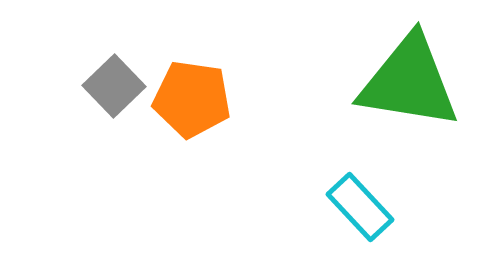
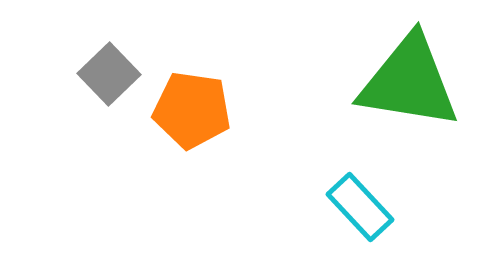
gray square: moved 5 px left, 12 px up
orange pentagon: moved 11 px down
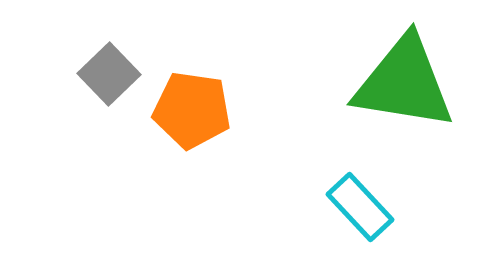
green triangle: moved 5 px left, 1 px down
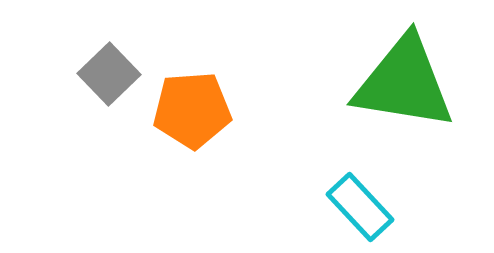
orange pentagon: rotated 12 degrees counterclockwise
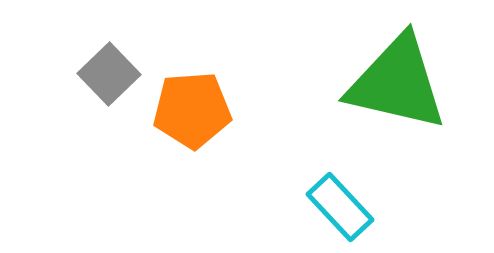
green triangle: moved 7 px left; rotated 4 degrees clockwise
cyan rectangle: moved 20 px left
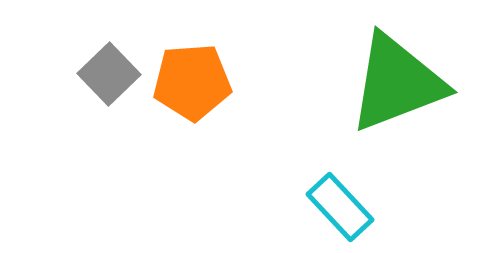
green triangle: rotated 34 degrees counterclockwise
orange pentagon: moved 28 px up
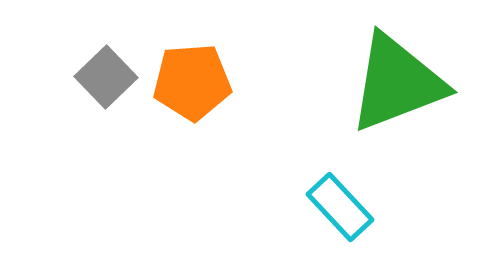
gray square: moved 3 px left, 3 px down
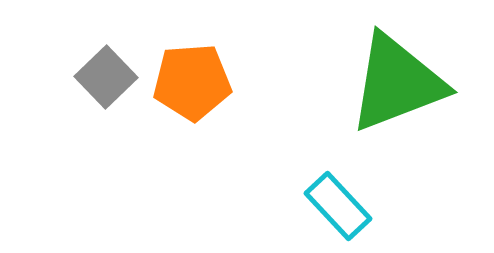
cyan rectangle: moved 2 px left, 1 px up
